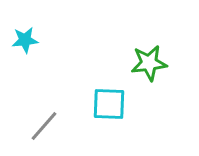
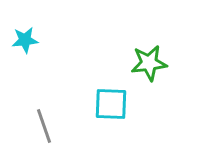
cyan square: moved 2 px right
gray line: rotated 60 degrees counterclockwise
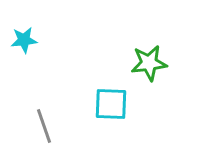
cyan star: moved 1 px left
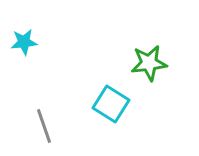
cyan star: moved 2 px down
cyan square: rotated 30 degrees clockwise
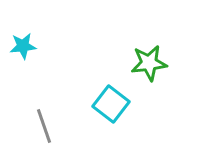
cyan star: moved 1 px left, 4 px down
cyan square: rotated 6 degrees clockwise
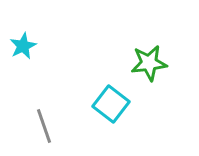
cyan star: rotated 20 degrees counterclockwise
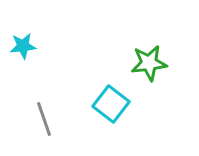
cyan star: rotated 20 degrees clockwise
gray line: moved 7 px up
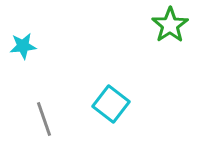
green star: moved 21 px right, 38 px up; rotated 27 degrees counterclockwise
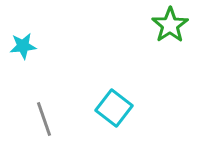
cyan square: moved 3 px right, 4 px down
